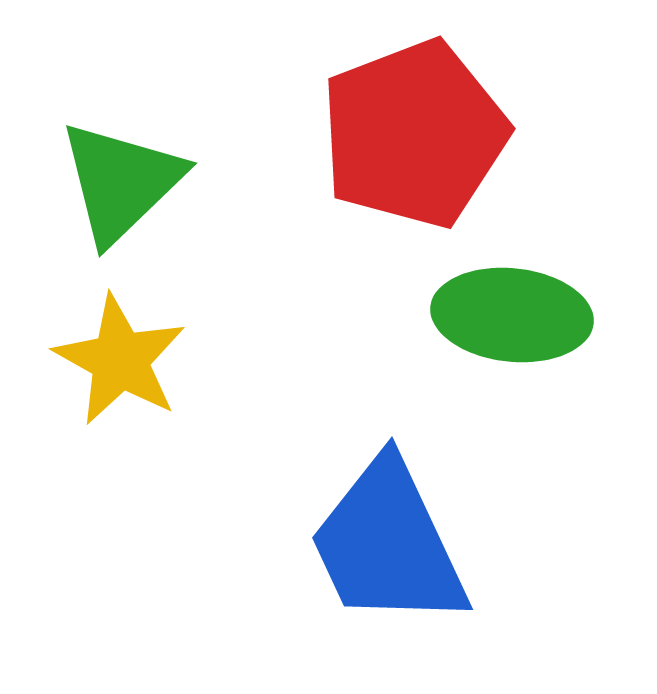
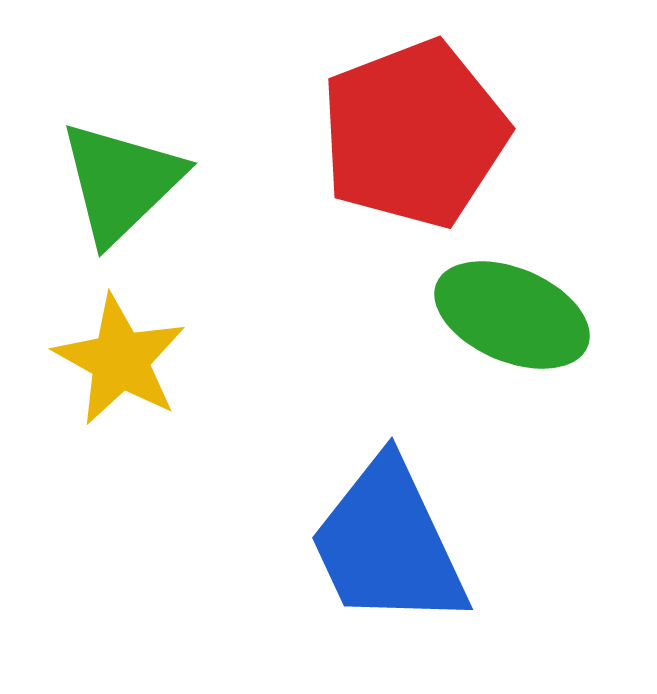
green ellipse: rotated 17 degrees clockwise
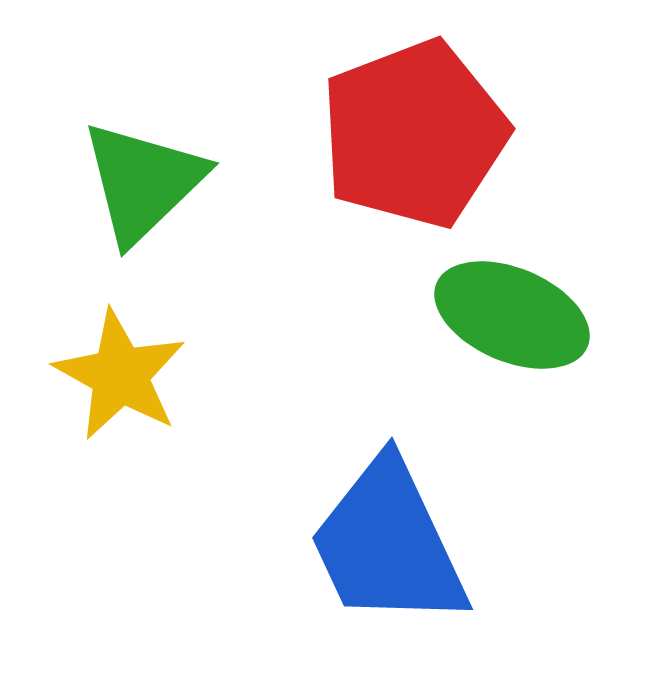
green triangle: moved 22 px right
yellow star: moved 15 px down
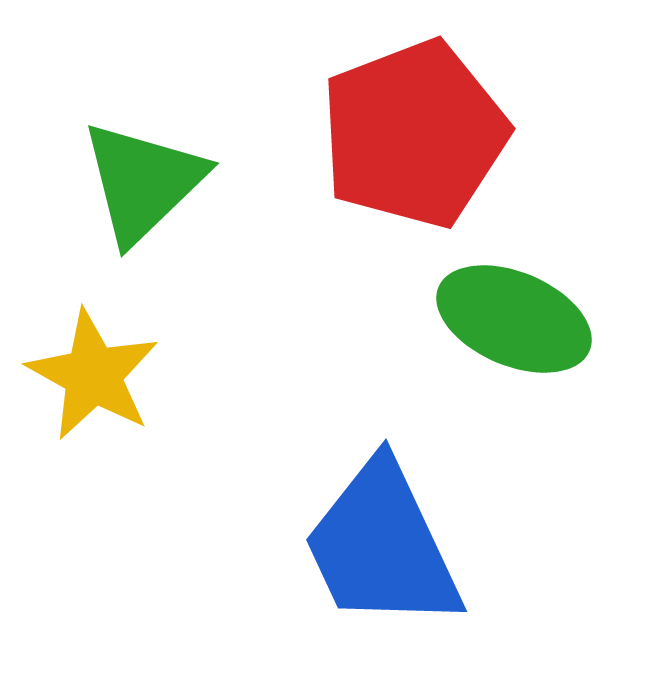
green ellipse: moved 2 px right, 4 px down
yellow star: moved 27 px left
blue trapezoid: moved 6 px left, 2 px down
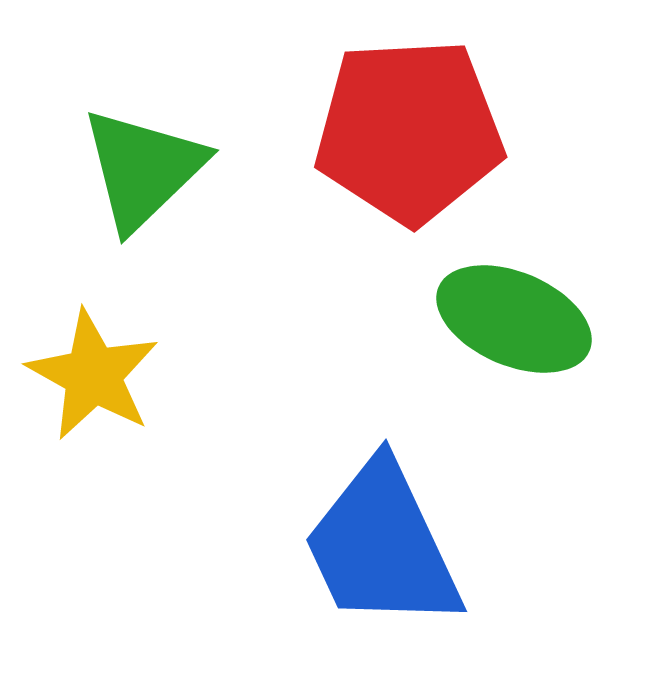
red pentagon: moved 5 px left, 3 px up; rotated 18 degrees clockwise
green triangle: moved 13 px up
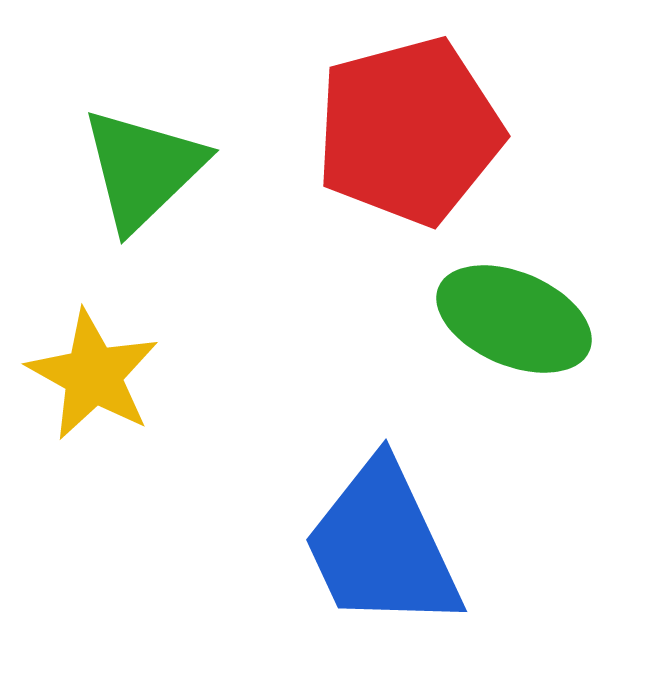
red pentagon: rotated 12 degrees counterclockwise
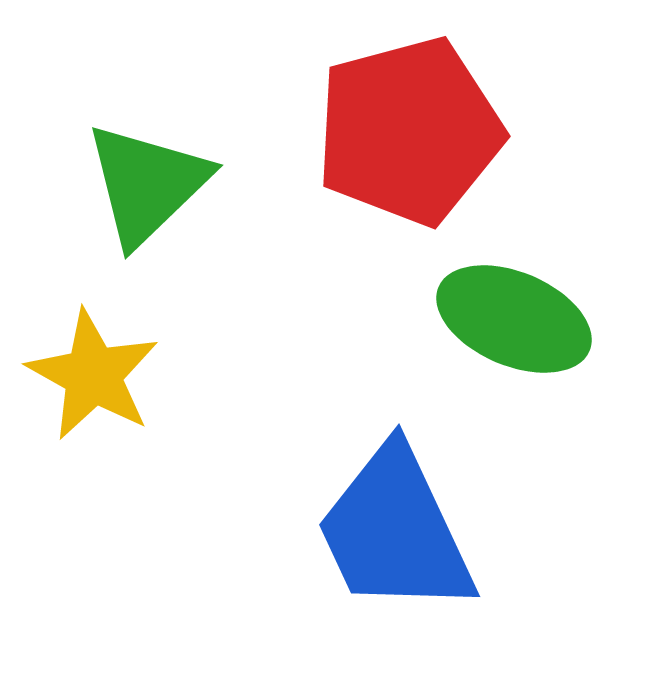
green triangle: moved 4 px right, 15 px down
blue trapezoid: moved 13 px right, 15 px up
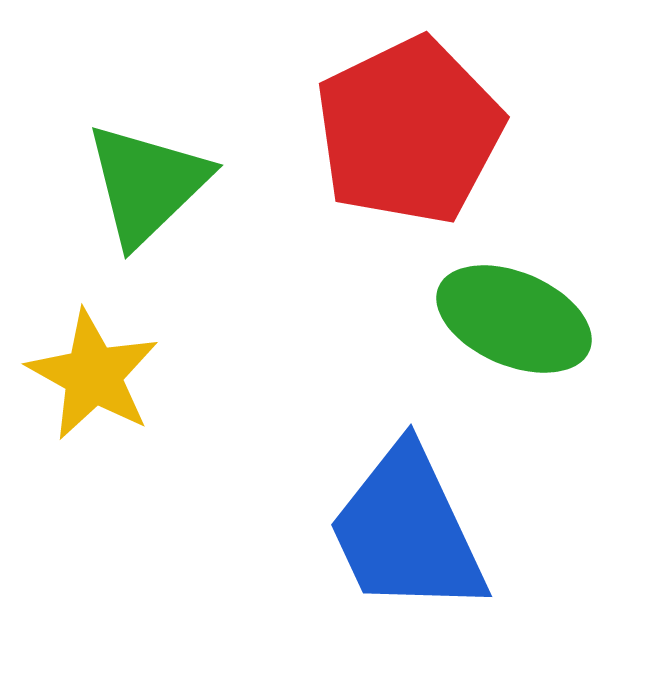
red pentagon: rotated 11 degrees counterclockwise
blue trapezoid: moved 12 px right
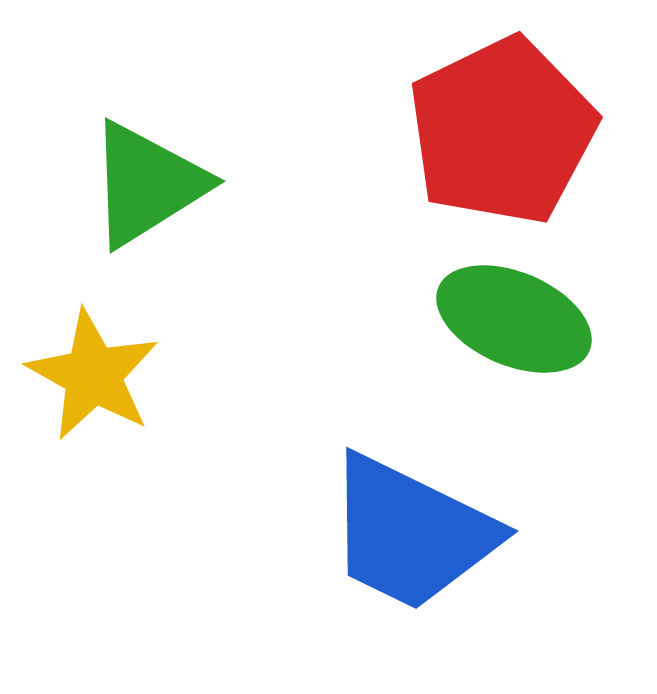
red pentagon: moved 93 px right
green triangle: rotated 12 degrees clockwise
blue trapezoid: moved 4 px right, 2 px down; rotated 39 degrees counterclockwise
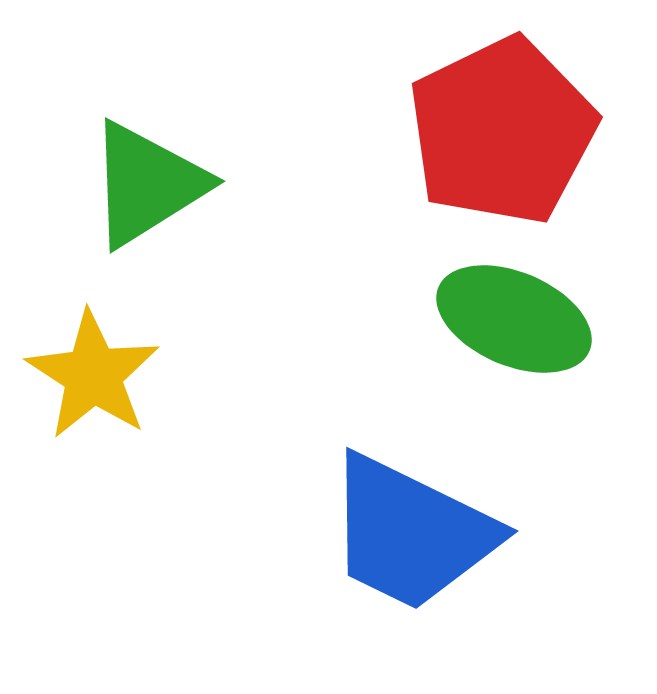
yellow star: rotated 4 degrees clockwise
